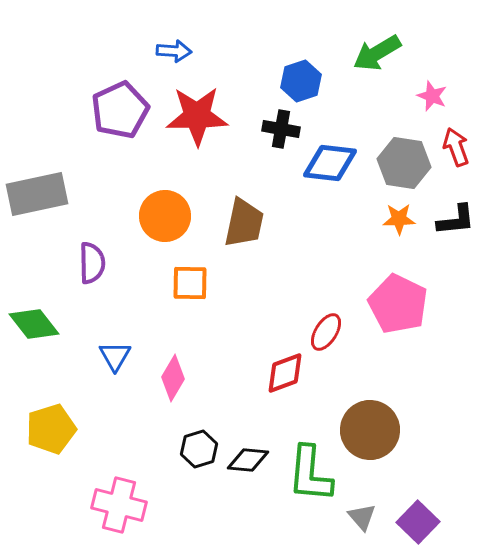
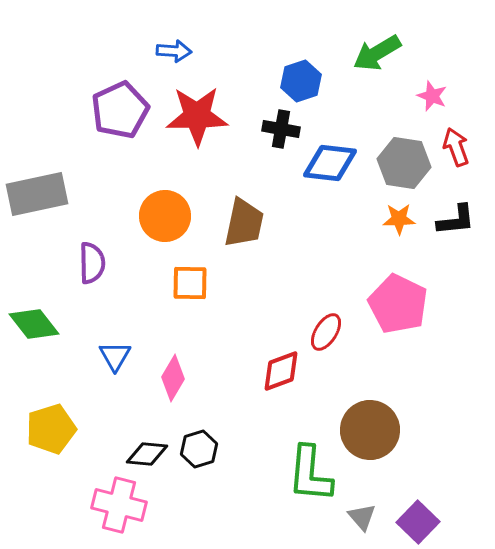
red diamond: moved 4 px left, 2 px up
black diamond: moved 101 px left, 6 px up
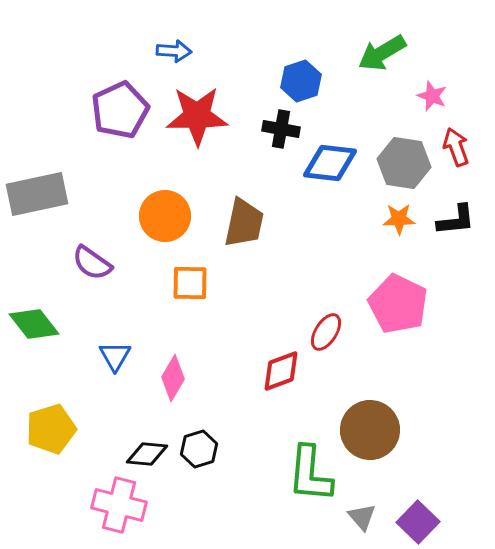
green arrow: moved 5 px right
purple semicircle: rotated 126 degrees clockwise
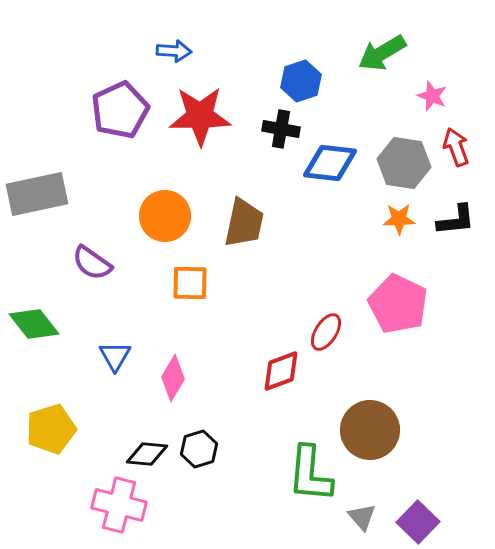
red star: moved 3 px right
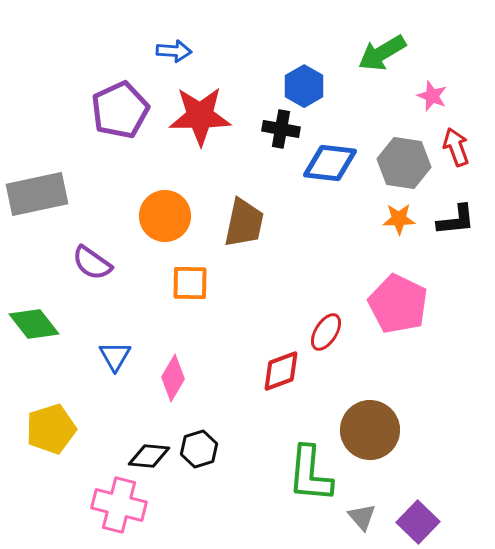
blue hexagon: moved 3 px right, 5 px down; rotated 12 degrees counterclockwise
black diamond: moved 2 px right, 2 px down
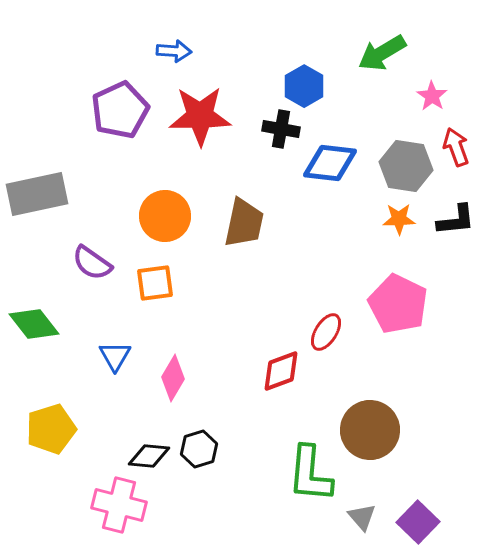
pink star: rotated 12 degrees clockwise
gray hexagon: moved 2 px right, 3 px down
orange square: moved 35 px left; rotated 9 degrees counterclockwise
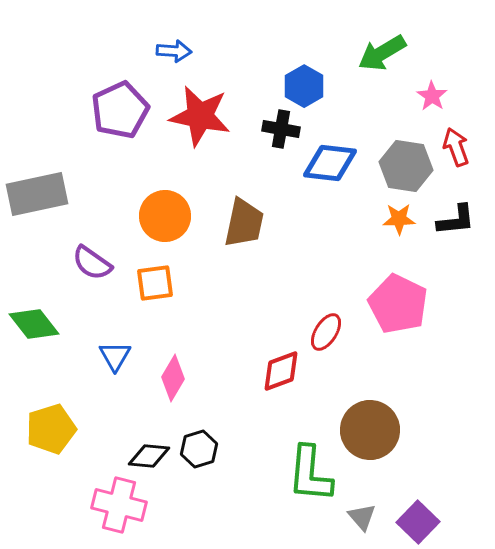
red star: rotated 12 degrees clockwise
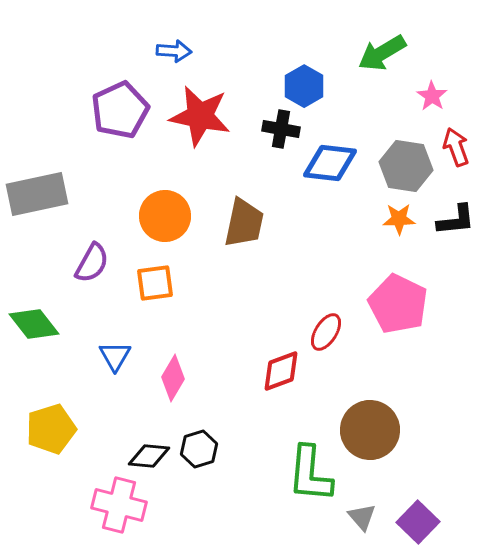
purple semicircle: rotated 96 degrees counterclockwise
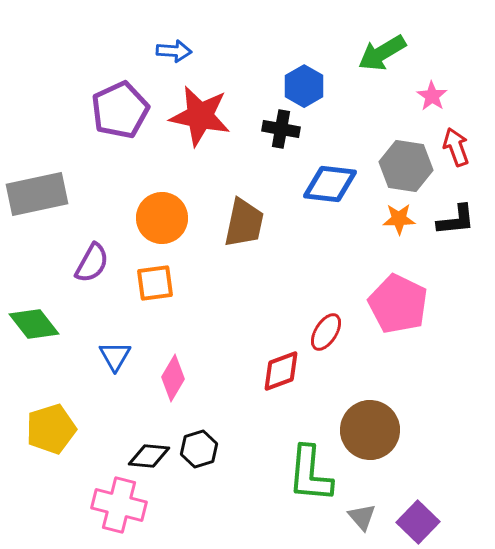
blue diamond: moved 21 px down
orange circle: moved 3 px left, 2 px down
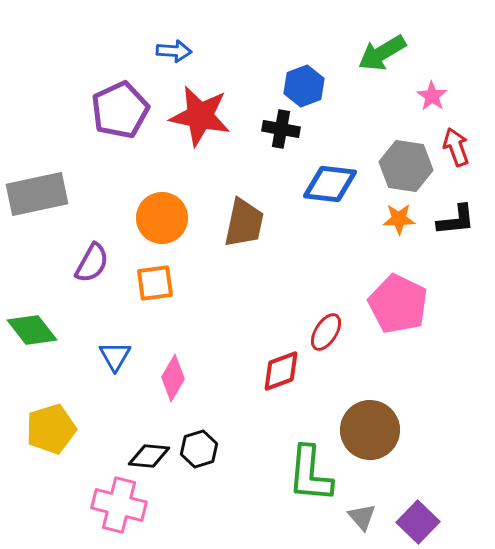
blue hexagon: rotated 9 degrees clockwise
green diamond: moved 2 px left, 6 px down
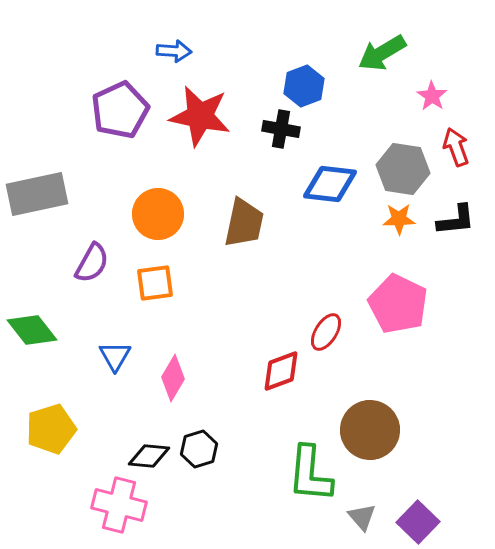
gray hexagon: moved 3 px left, 3 px down
orange circle: moved 4 px left, 4 px up
